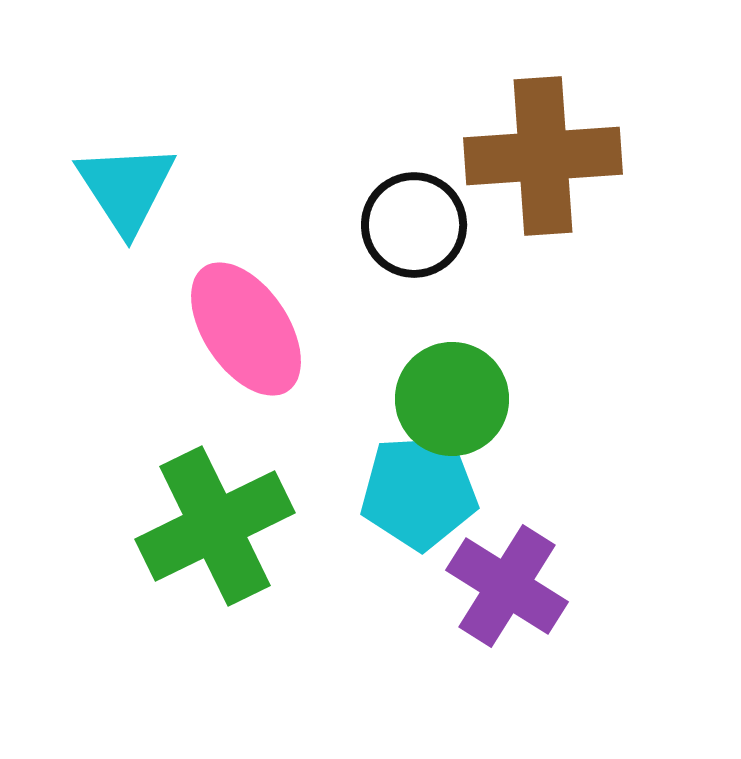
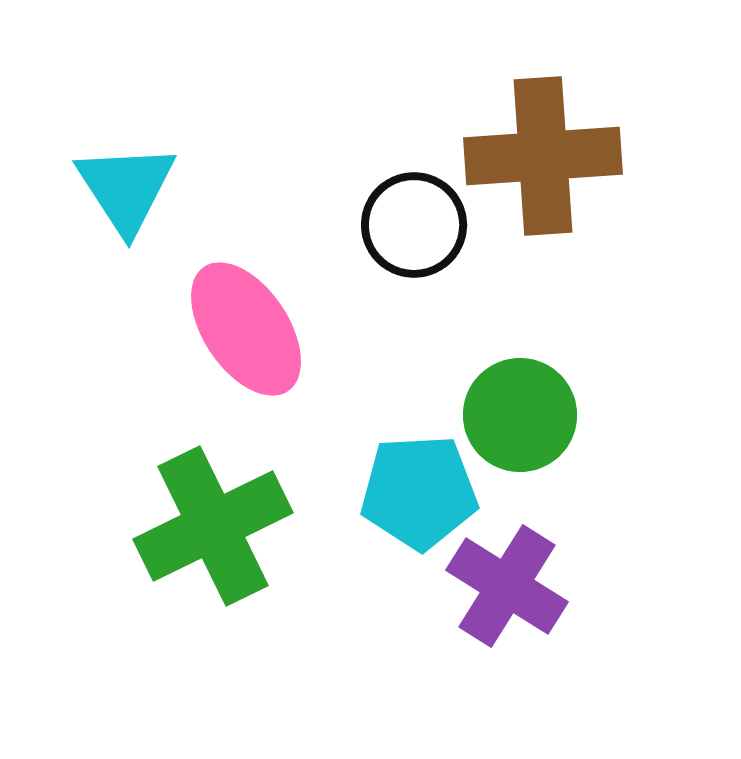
green circle: moved 68 px right, 16 px down
green cross: moved 2 px left
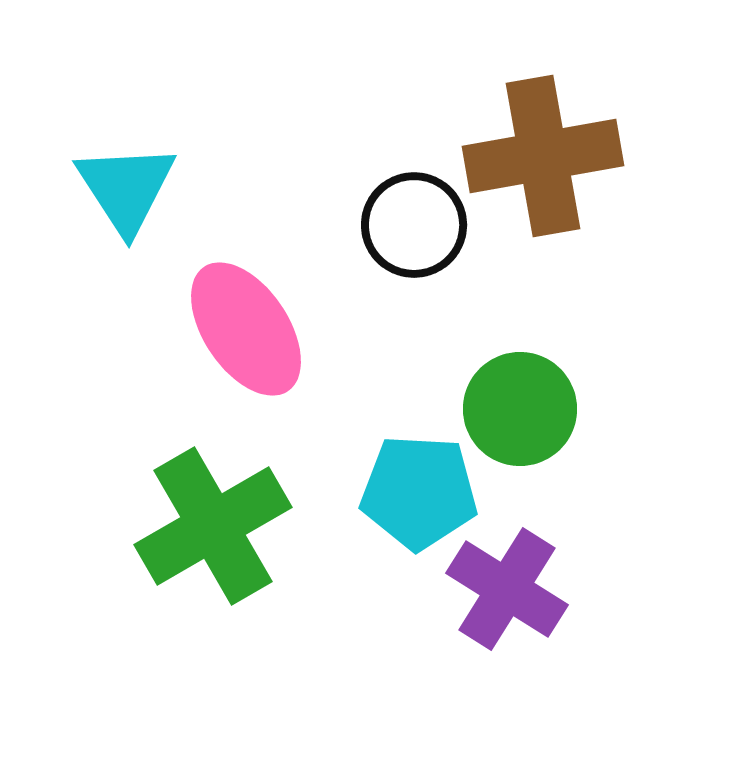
brown cross: rotated 6 degrees counterclockwise
green circle: moved 6 px up
cyan pentagon: rotated 6 degrees clockwise
green cross: rotated 4 degrees counterclockwise
purple cross: moved 3 px down
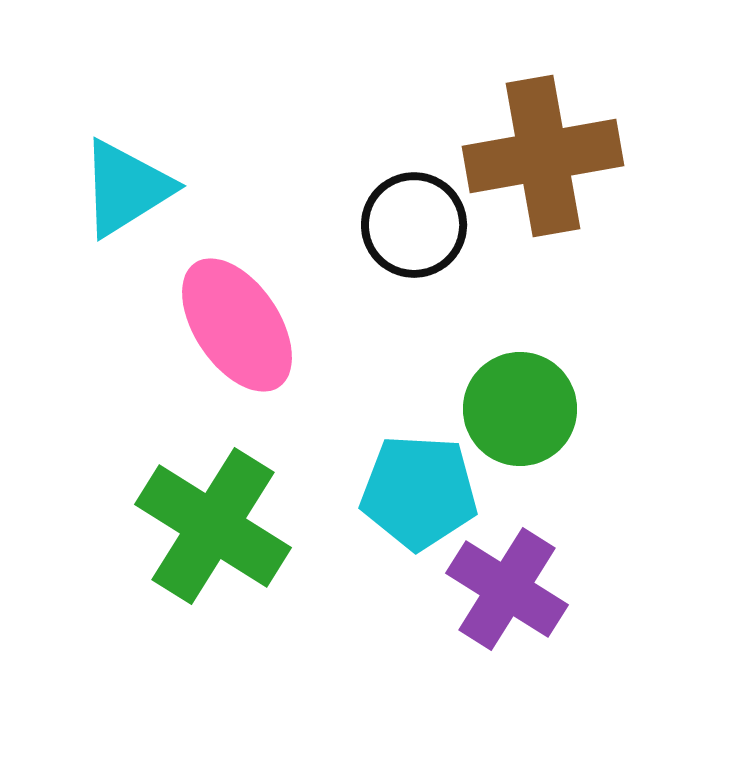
cyan triangle: rotated 31 degrees clockwise
pink ellipse: moved 9 px left, 4 px up
green cross: rotated 28 degrees counterclockwise
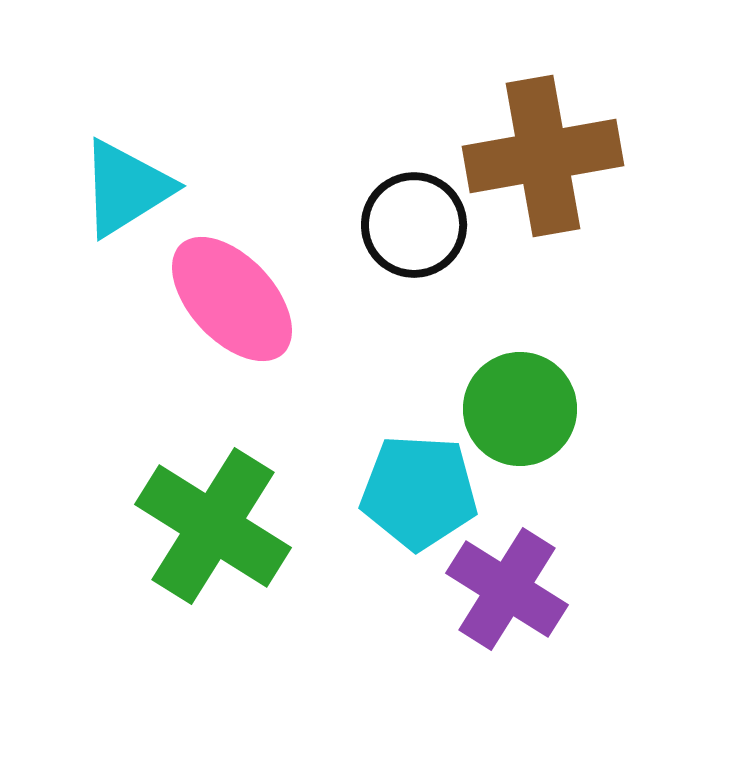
pink ellipse: moved 5 px left, 26 px up; rotated 9 degrees counterclockwise
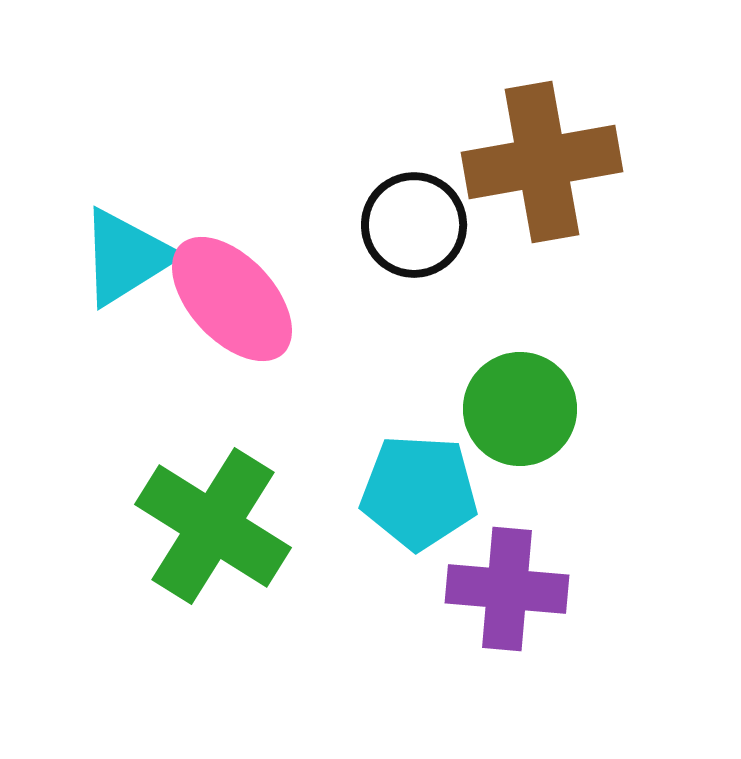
brown cross: moved 1 px left, 6 px down
cyan triangle: moved 69 px down
purple cross: rotated 27 degrees counterclockwise
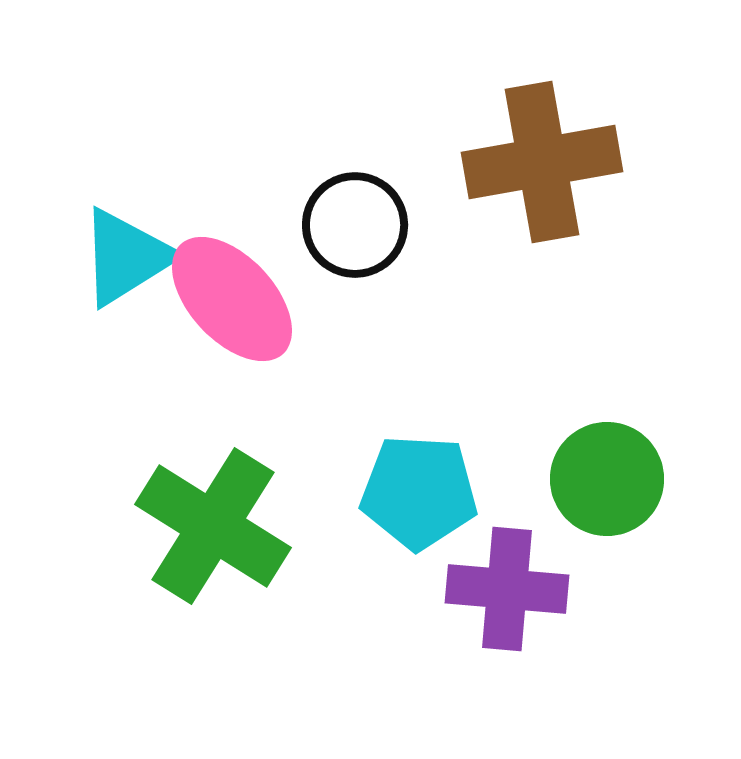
black circle: moved 59 px left
green circle: moved 87 px right, 70 px down
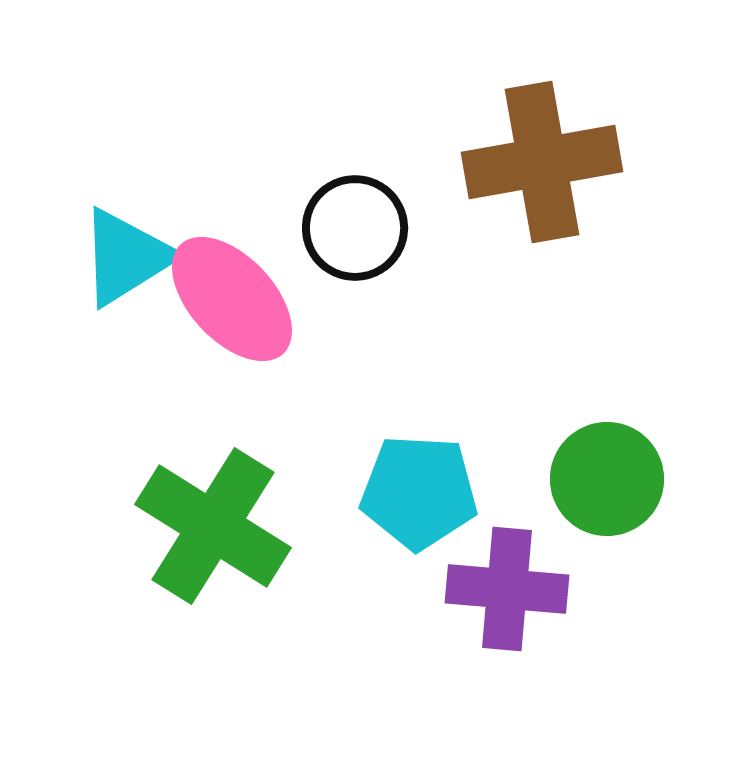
black circle: moved 3 px down
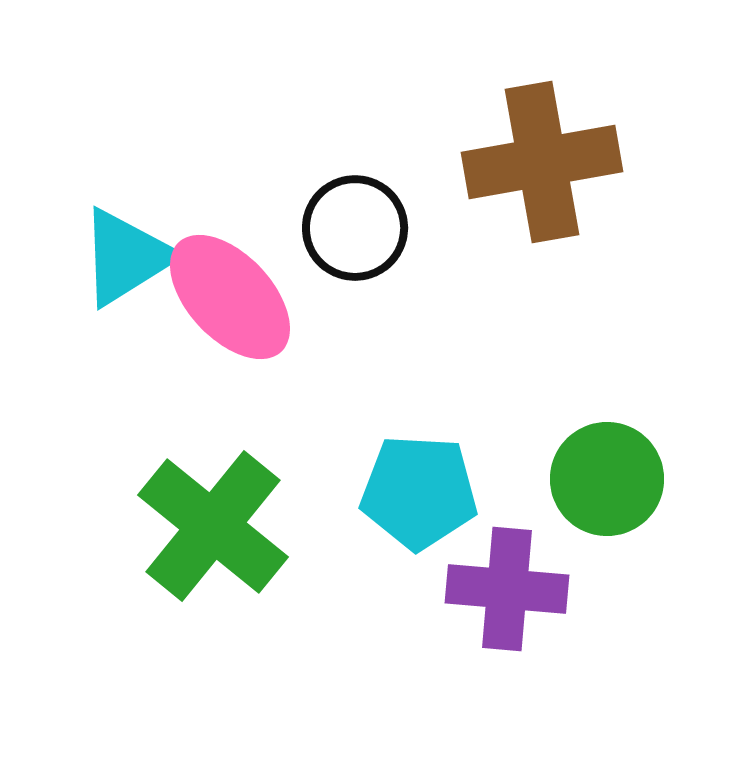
pink ellipse: moved 2 px left, 2 px up
green cross: rotated 7 degrees clockwise
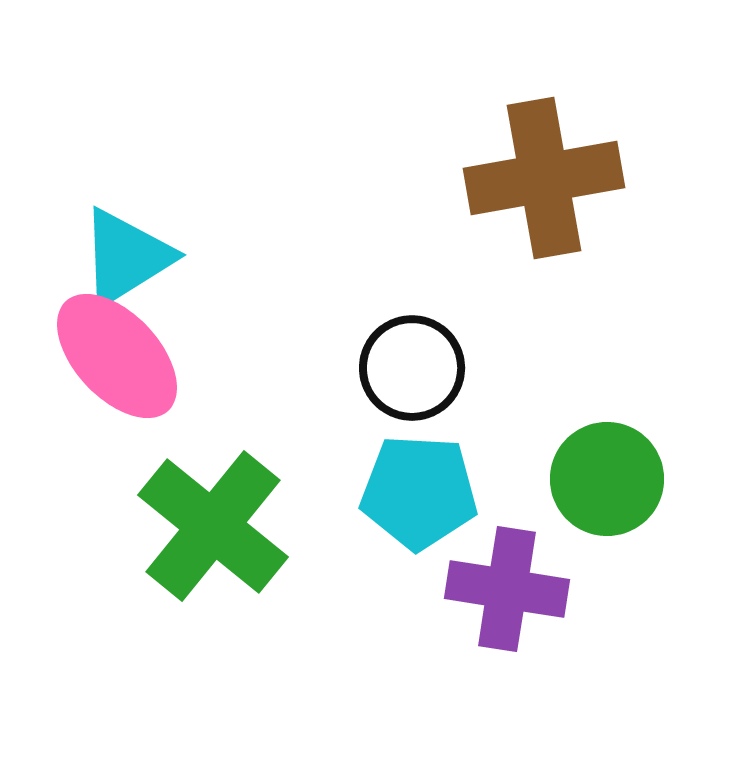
brown cross: moved 2 px right, 16 px down
black circle: moved 57 px right, 140 px down
pink ellipse: moved 113 px left, 59 px down
purple cross: rotated 4 degrees clockwise
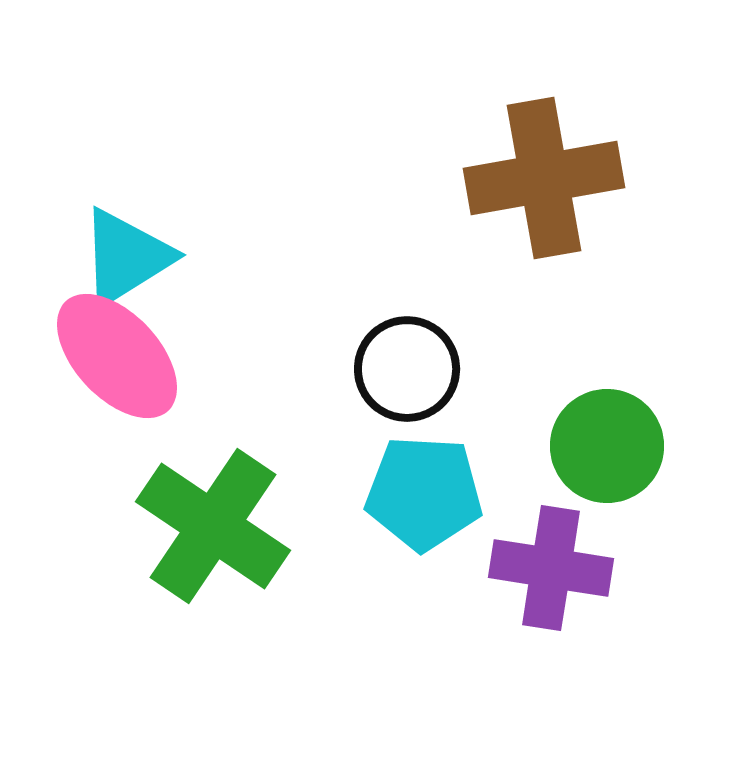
black circle: moved 5 px left, 1 px down
green circle: moved 33 px up
cyan pentagon: moved 5 px right, 1 px down
green cross: rotated 5 degrees counterclockwise
purple cross: moved 44 px right, 21 px up
